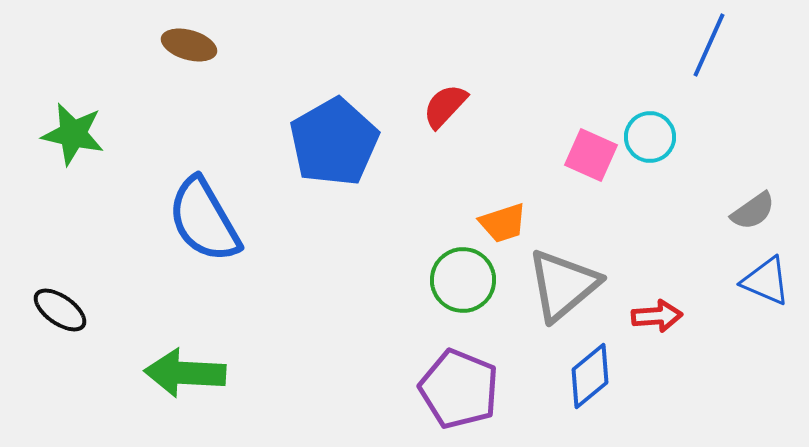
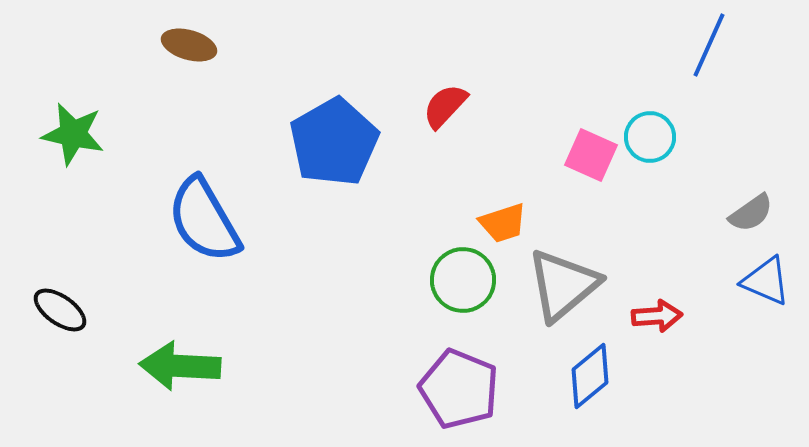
gray semicircle: moved 2 px left, 2 px down
green arrow: moved 5 px left, 7 px up
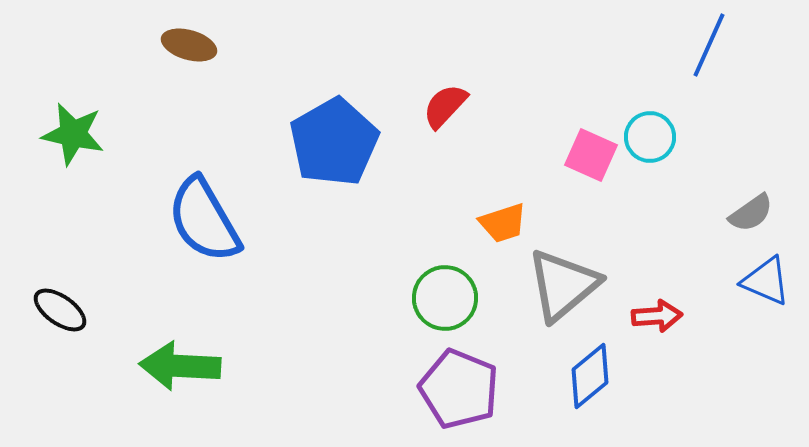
green circle: moved 18 px left, 18 px down
